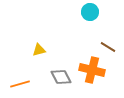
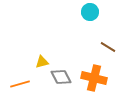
yellow triangle: moved 3 px right, 12 px down
orange cross: moved 2 px right, 8 px down
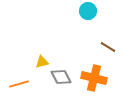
cyan circle: moved 2 px left, 1 px up
orange line: moved 1 px left
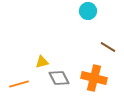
gray diamond: moved 2 px left, 1 px down
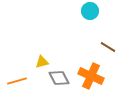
cyan circle: moved 2 px right
orange cross: moved 3 px left, 2 px up; rotated 10 degrees clockwise
orange line: moved 2 px left, 3 px up
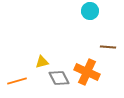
brown line: rotated 28 degrees counterclockwise
orange cross: moved 4 px left, 4 px up
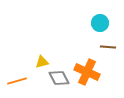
cyan circle: moved 10 px right, 12 px down
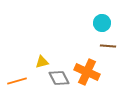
cyan circle: moved 2 px right
brown line: moved 1 px up
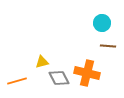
orange cross: moved 1 px down; rotated 10 degrees counterclockwise
